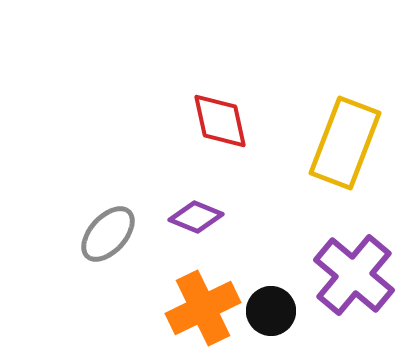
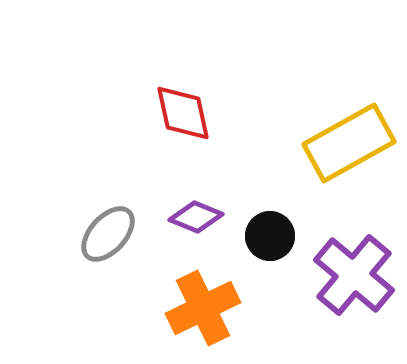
red diamond: moved 37 px left, 8 px up
yellow rectangle: moved 4 px right; rotated 40 degrees clockwise
black circle: moved 1 px left, 75 px up
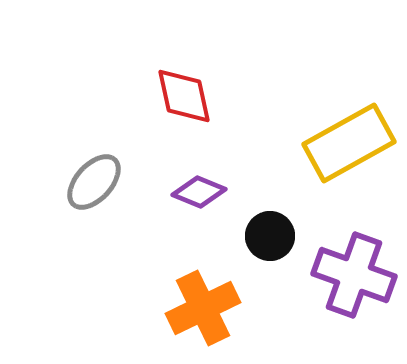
red diamond: moved 1 px right, 17 px up
purple diamond: moved 3 px right, 25 px up
gray ellipse: moved 14 px left, 52 px up
purple cross: rotated 20 degrees counterclockwise
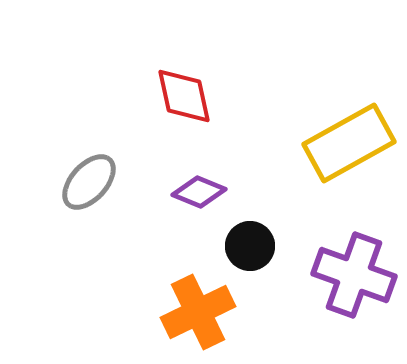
gray ellipse: moved 5 px left
black circle: moved 20 px left, 10 px down
orange cross: moved 5 px left, 4 px down
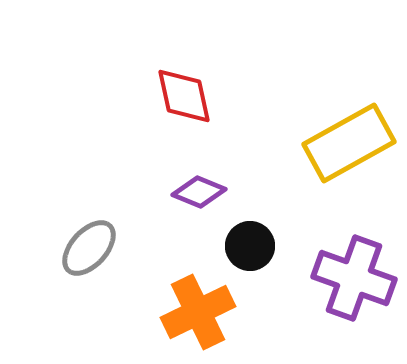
gray ellipse: moved 66 px down
purple cross: moved 3 px down
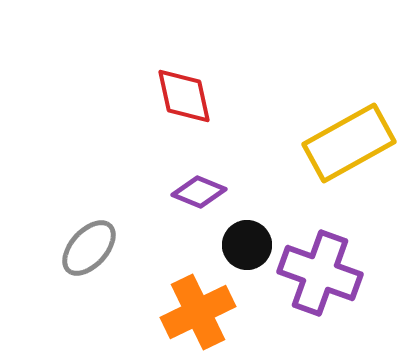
black circle: moved 3 px left, 1 px up
purple cross: moved 34 px left, 5 px up
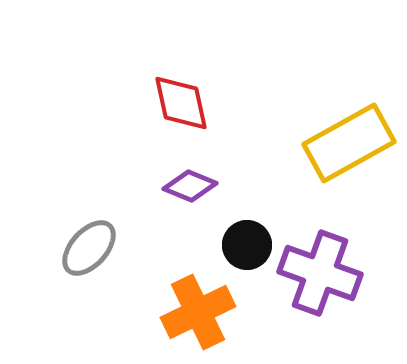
red diamond: moved 3 px left, 7 px down
purple diamond: moved 9 px left, 6 px up
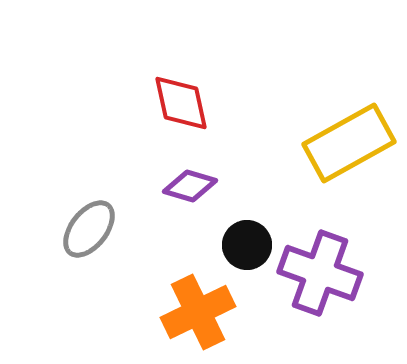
purple diamond: rotated 6 degrees counterclockwise
gray ellipse: moved 19 px up; rotated 4 degrees counterclockwise
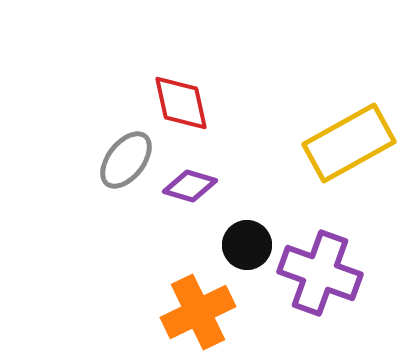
gray ellipse: moved 37 px right, 69 px up
